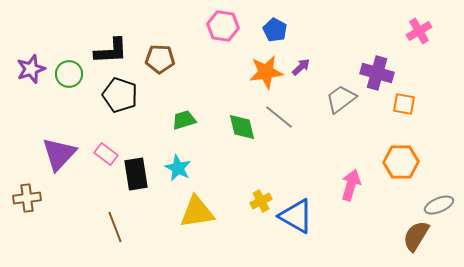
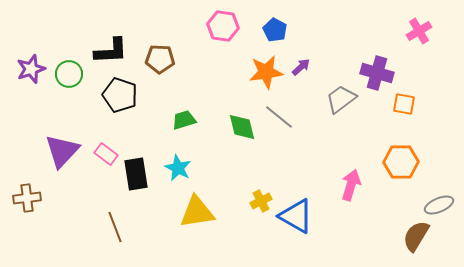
purple triangle: moved 3 px right, 3 px up
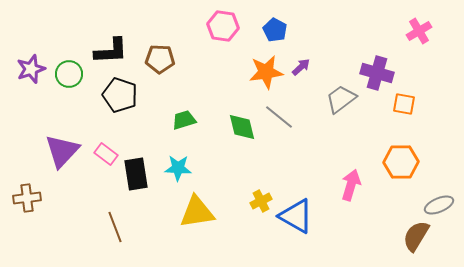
cyan star: rotated 24 degrees counterclockwise
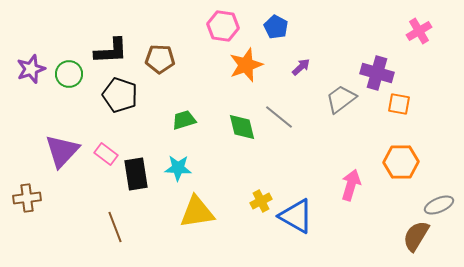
blue pentagon: moved 1 px right, 3 px up
orange star: moved 20 px left, 7 px up; rotated 12 degrees counterclockwise
orange square: moved 5 px left
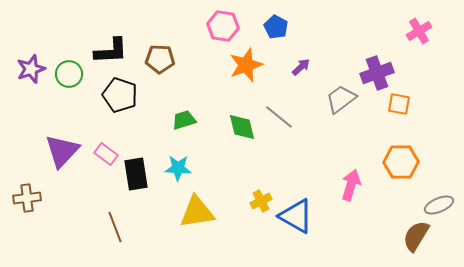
purple cross: rotated 36 degrees counterclockwise
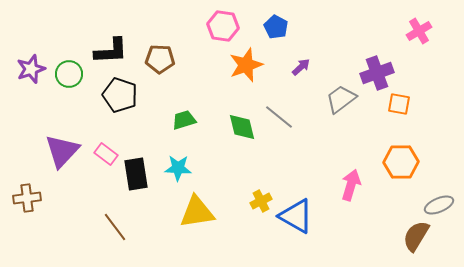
brown line: rotated 16 degrees counterclockwise
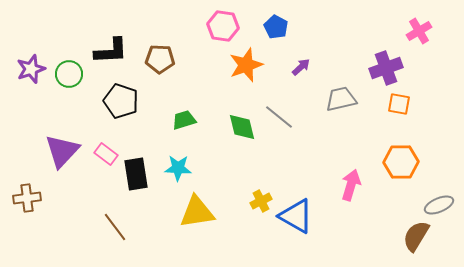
purple cross: moved 9 px right, 5 px up
black pentagon: moved 1 px right, 6 px down
gray trapezoid: rotated 24 degrees clockwise
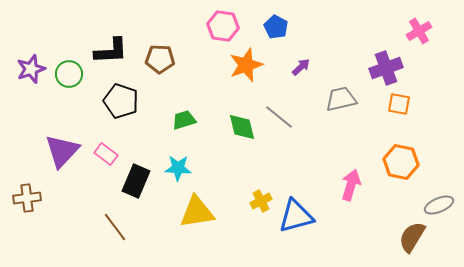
orange hexagon: rotated 12 degrees clockwise
black rectangle: moved 7 px down; rotated 32 degrees clockwise
blue triangle: rotated 45 degrees counterclockwise
brown semicircle: moved 4 px left, 1 px down
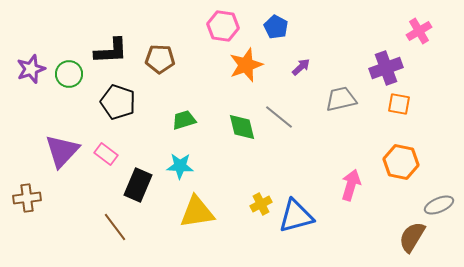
black pentagon: moved 3 px left, 1 px down
cyan star: moved 2 px right, 2 px up
black rectangle: moved 2 px right, 4 px down
yellow cross: moved 3 px down
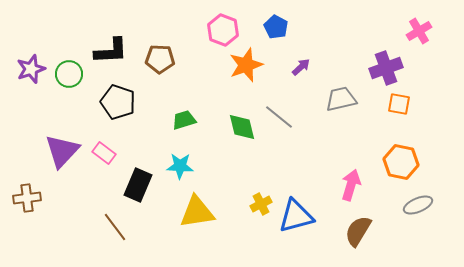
pink hexagon: moved 4 px down; rotated 12 degrees clockwise
pink rectangle: moved 2 px left, 1 px up
gray ellipse: moved 21 px left
brown semicircle: moved 54 px left, 6 px up
